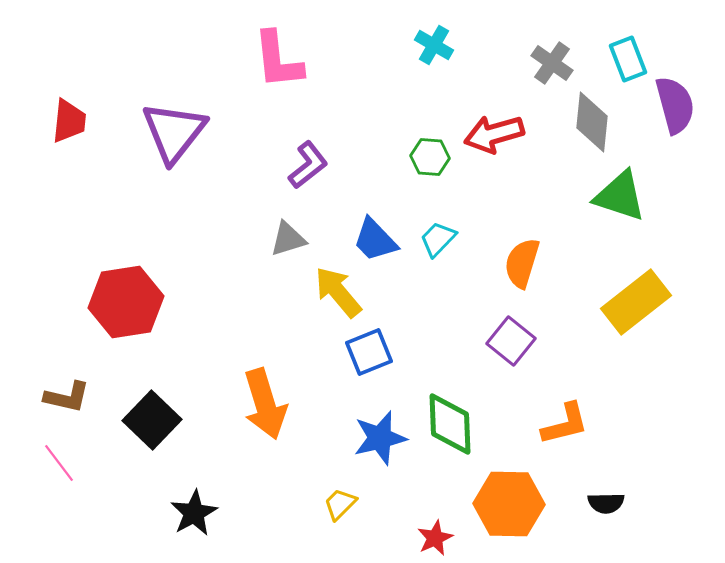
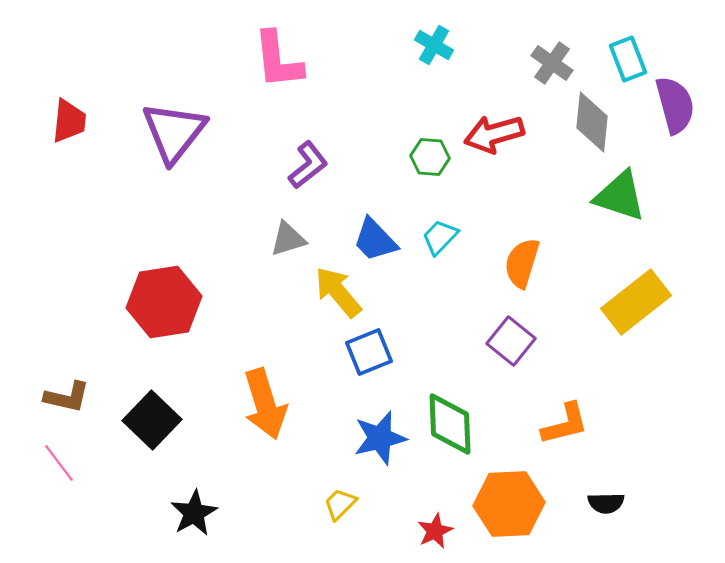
cyan trapezoid: moved 2 px right, 2 px up
red hexagon: moved 38 px right
orange hexagon: rotated 4 degrees counterclockwise
red star: moved 7 px up
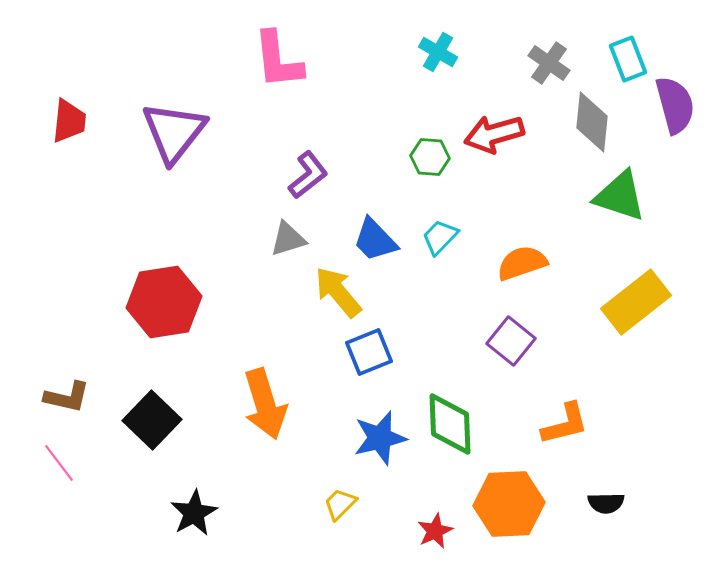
cyan cross: moved 4 px right, 7 px down
gray cross: moved 3 px left
purple L-shape: moved 10 px down
orange semicircle: rotated 54 degrees clockwise
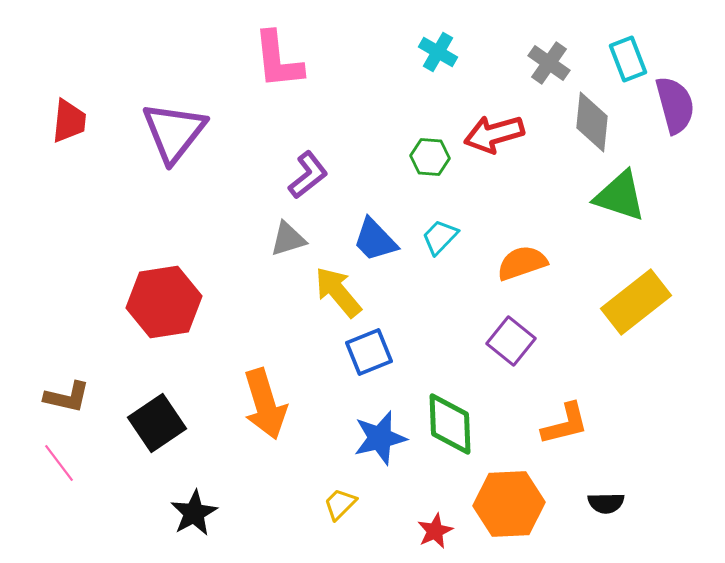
black square: moved 5 px right, 3 px down; rotated 12 degrees clockwise
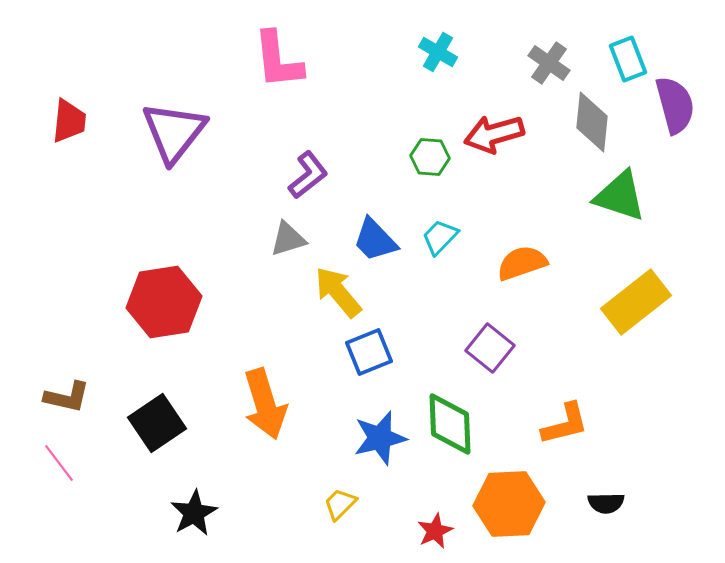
purple square: moved 21 px left, 7 px down
